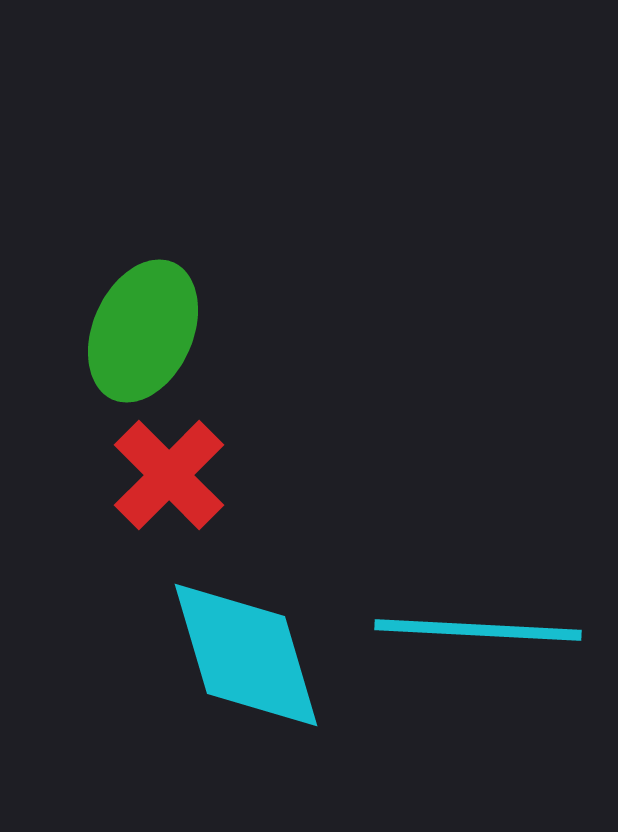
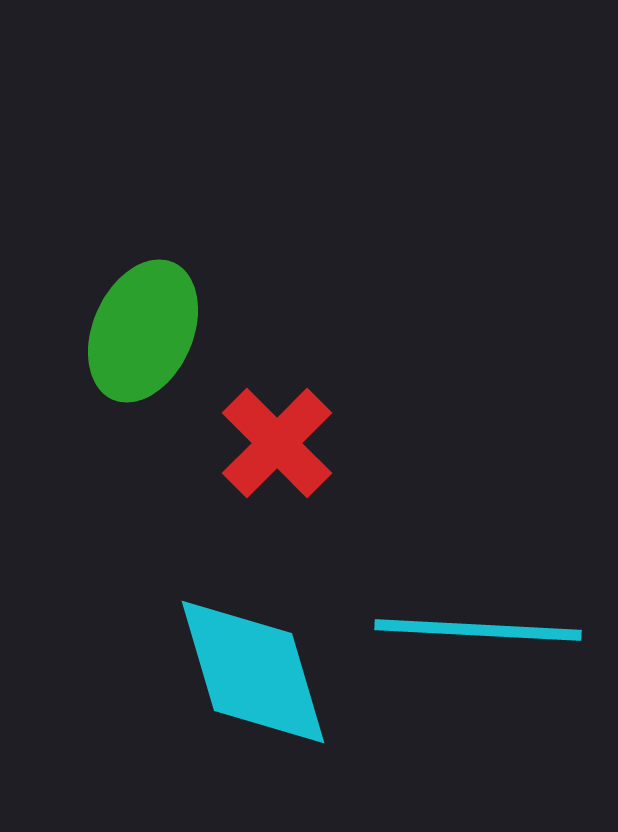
red cross: moved 108 px right, 32 px up
cyan diamond: moved 7 px right, 17 px down
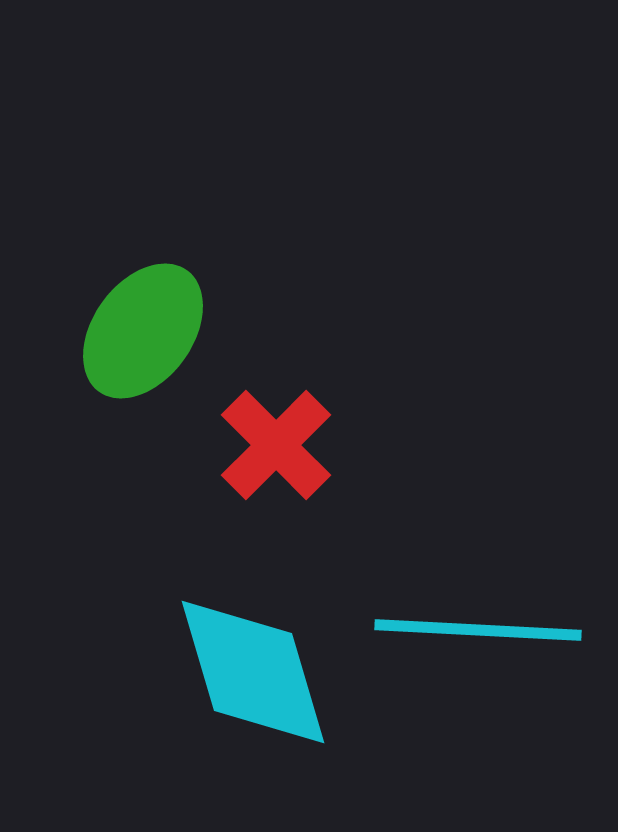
green ellipse: rotated 12 degrees clockwise
red cross: moved 1 px left, 2 px down
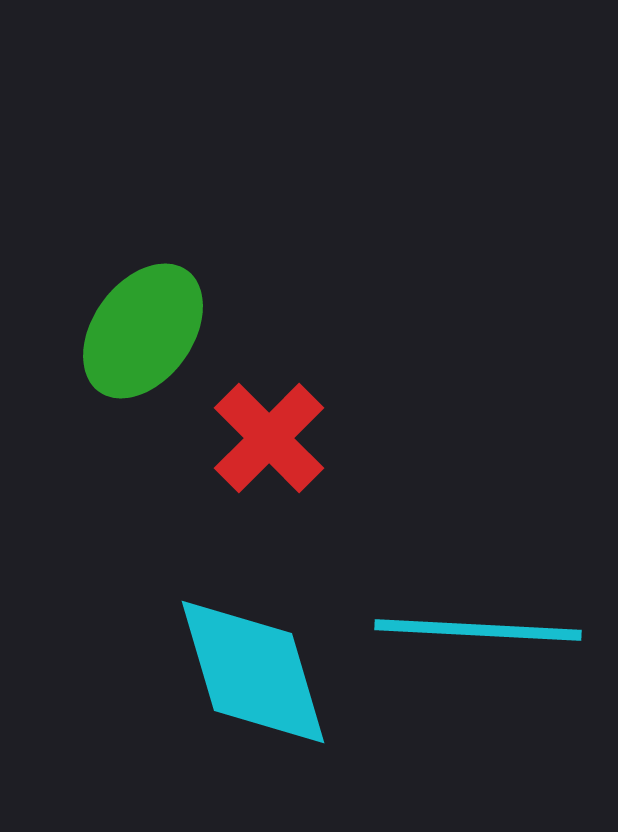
red cross: moved 7 px left, 7 px up
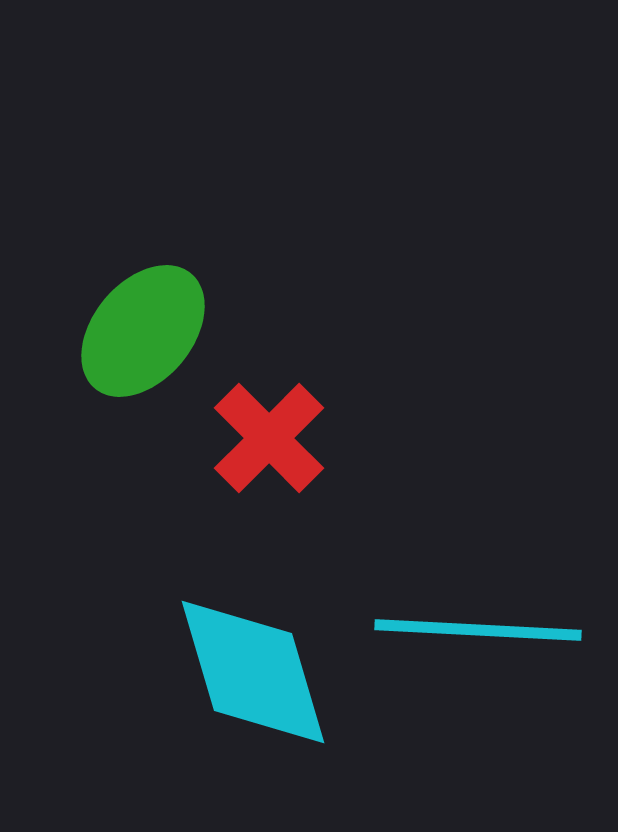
green ellipse: rotated 4 degrees clockwise
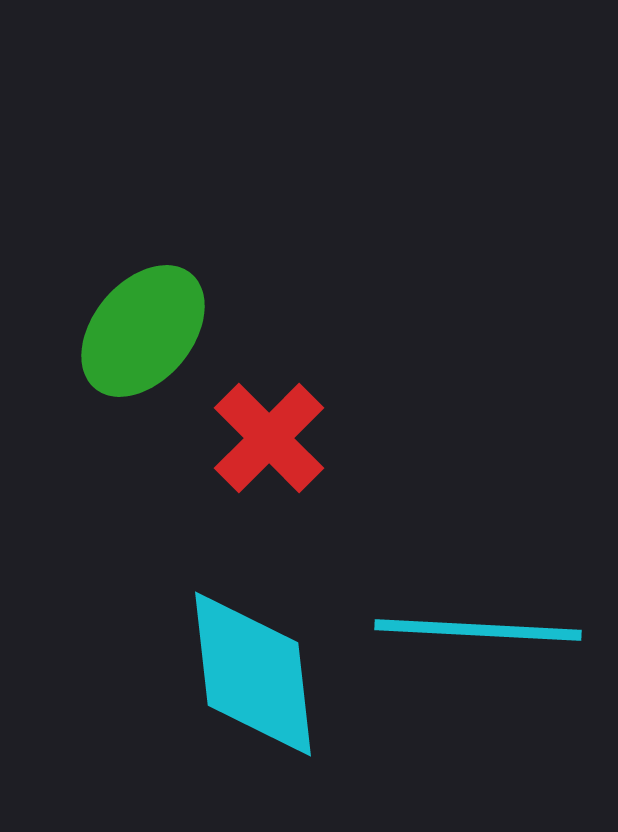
cyan diamond: moved 2 px down; rotated 10 degrees clockwise
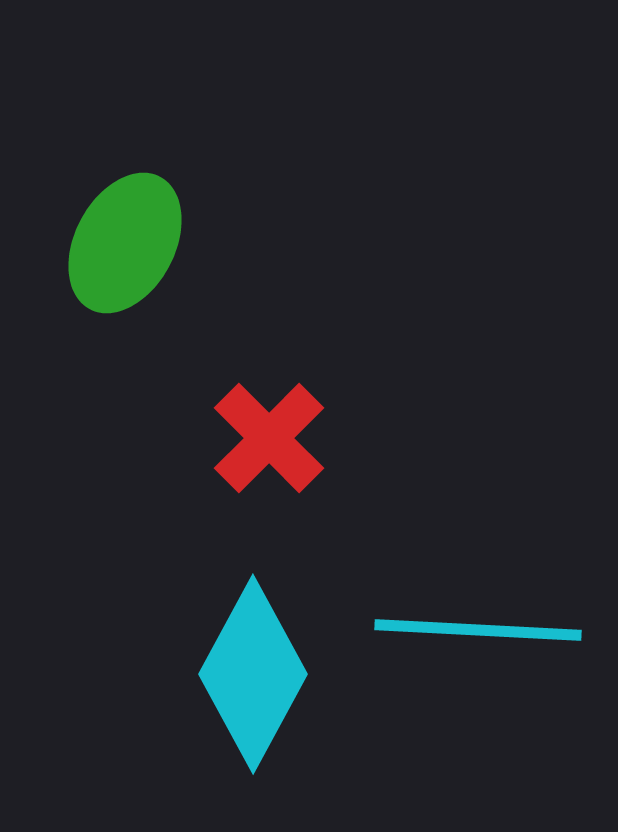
green ellipse: moved 18 px left, 88 px up; rotated 12 degrees counterclockwise
cyan diamond: rotated 35 degrees clockwise
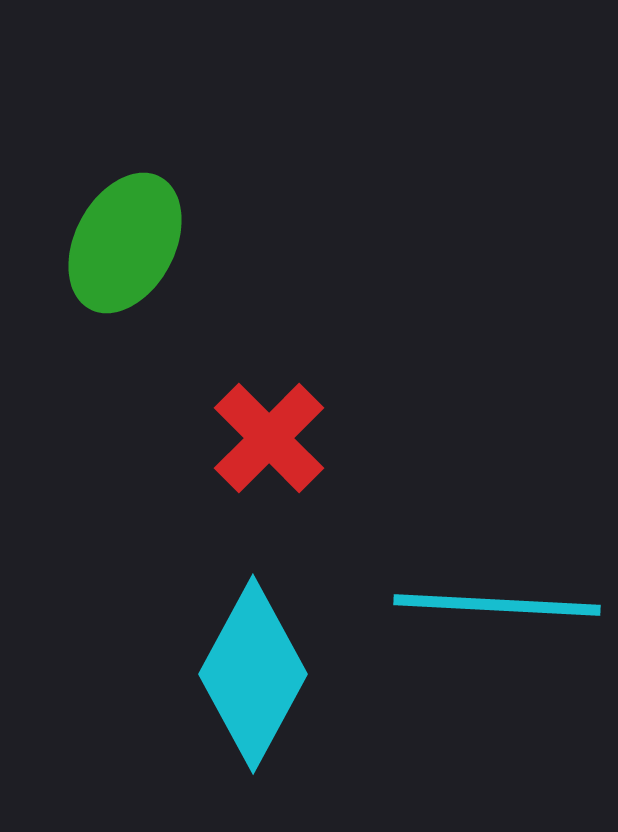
cyan line: moved 19 px right, 25 px up
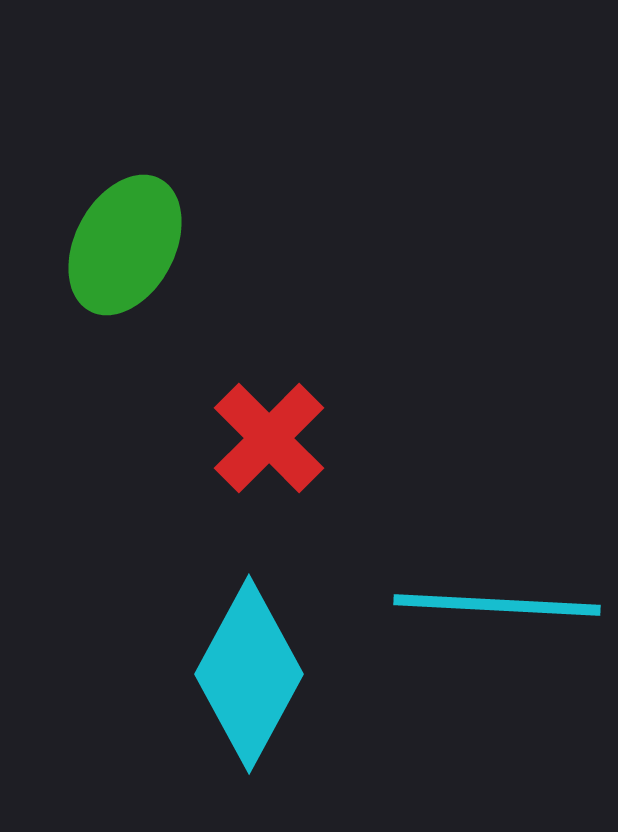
green ellipse: moved 2 px down
cyan diamond: moved 4 px left
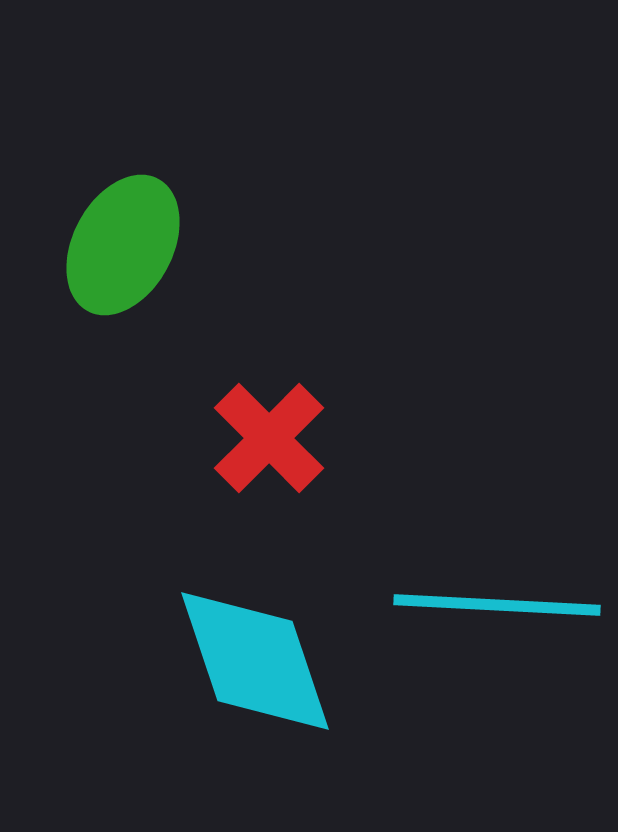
green ellipse: moved 2 px left
cyan diamond: moved 6 px right, 13 px up; rotated 47 degrees counterclockwise
